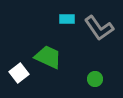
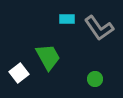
green trapezoid: rotated 36 degrees clockwise
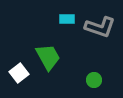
gray L-shape: moved 1 px right, 1 px up; rotated 36 degrees counterclockwise
green circle: moved 1 px left, 1 px down
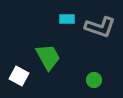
white square: moved 3 px down; rotated 24 degrees counterclockwise
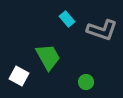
cyan rectangle: rotated 49 degrees clockwise
gray L-shape: moved 2 px right, 3 px down
green circle: moved 8 px left, 2 px down
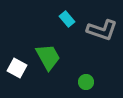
white square: moved 2 px left, 8 px up
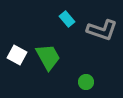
white square: moved 13 px up
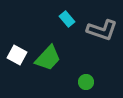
green trapezoid: moved 1 px down; rotated 72 degrees clockwise
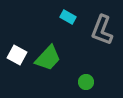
cyan rectangle: moved 1 px right, 2 px up; rotated 21 degrees counterclockwise
gray L-shape: rotated 92 degrees clockwise
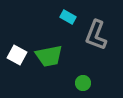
gray L-shape: moved 6 px left, 5 px down
green trapezoid: moved 1 px right, 2 px up; rotated 36 degrees clockwise
green circle: moved 3 px left, 1 px down
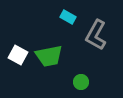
gray L-shape: rotated 8 degrees clockwise
white square: moved 1 px right
green circle: moved 2 px left, 1 px up
